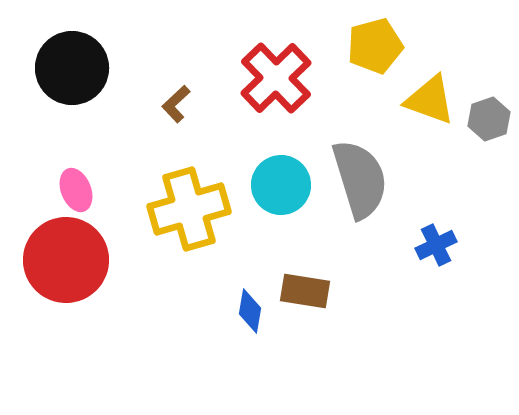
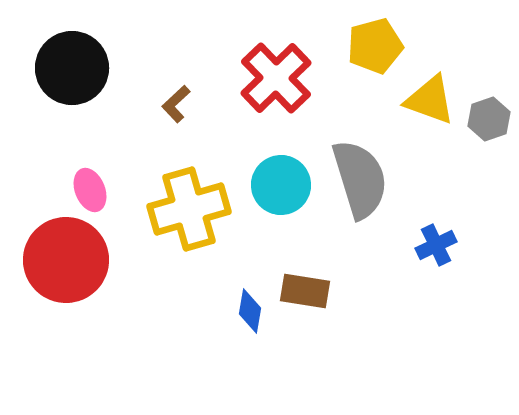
pink ellipse: moved 14 px right
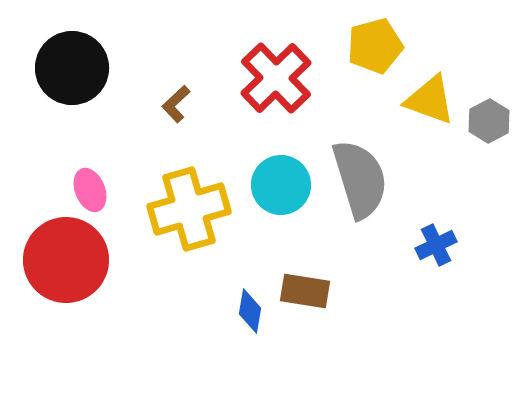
gray hexagon: moved 2 px down; rotated 9 degrees counterclockwise
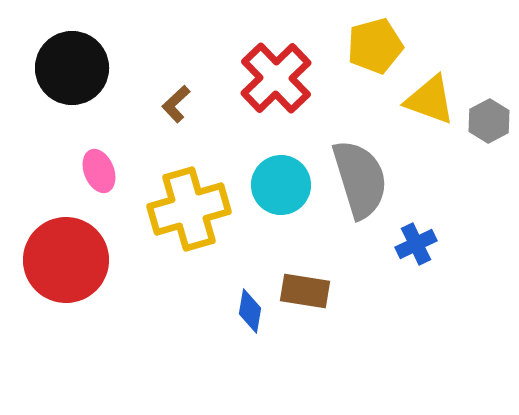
pink ellipse: moved 9 px right, 19 px up
blue cross: moved 20 px left, 1 px up
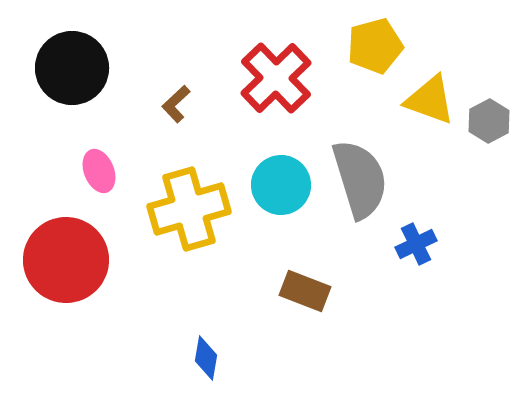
brown rectangle: rotated 12 degrees clockwise
blue diamond: moved 44 px left, 47 px down
